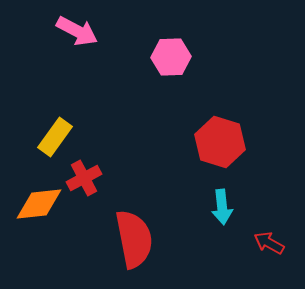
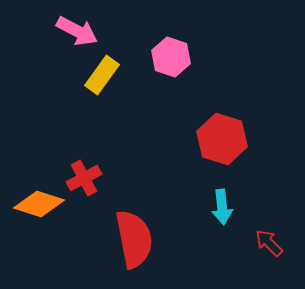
pink hexagon: rotated 21 degrees clockwise
yellow rectangle: moved 47 px right, 62 px up
red hexagon: moved 2 px right, 3 px up
orange diamond: rotated 24 degrees clockwise
red arrow: rotated 16 degrees clockwise
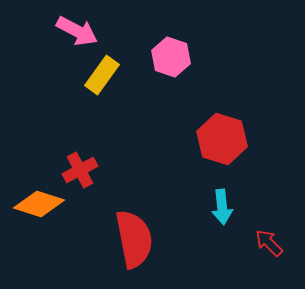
red cross: moved 4 px left, 8 px up
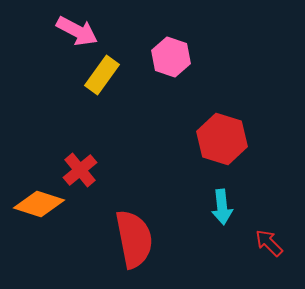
red cross: rotated 12 degrees counterclockwise
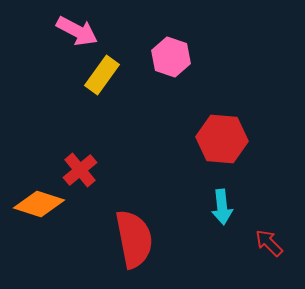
red hexagon: rotated 12 degrees counterclockwise
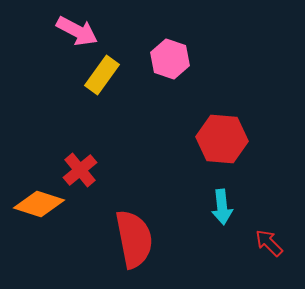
pink hexagon: moved 1 px left, 2 px down
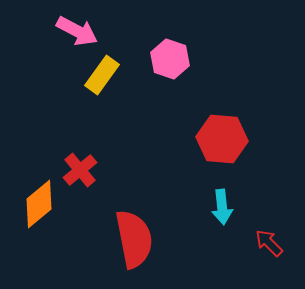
orange diamond: rotated 57 degrees counterclockwise
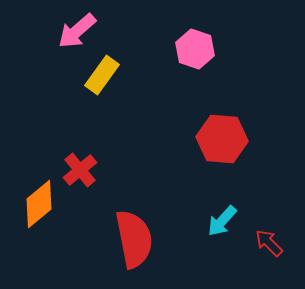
pink arrow: rotated 111 degrees clockwise
pink hexagon: moved 25 px right, 10 px up
cyan arrow: moved 14 px down; rotated 48 degrees clockwise
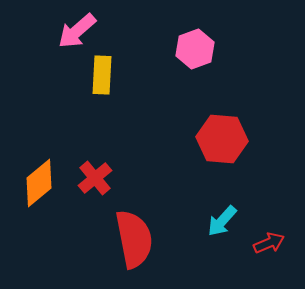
pink hexagon: rotated 21 degrees clockwise
yellow rectangle: rotated 33 degrees counterclockwise
red cross: moved 15 px right, 8 px down
orange diamond: moved 21 px up
red arrow: rotated 112 degrees clockwise
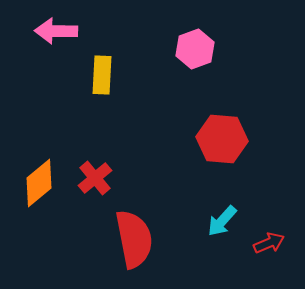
pink arrow: moved 21 px left; rotated 42 degrees clockwise
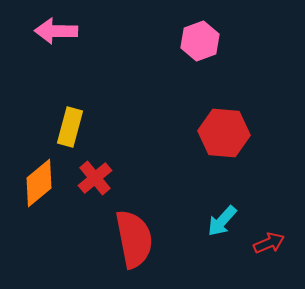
pink hexagon: moved 5 px right, 8 px up
yellow rectangle: moved 32 px left, 52 px down; rotated 12 degrees clockwise
red hexagon: moved 2 px right, 6 px up
